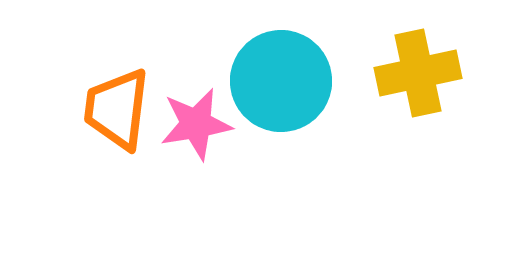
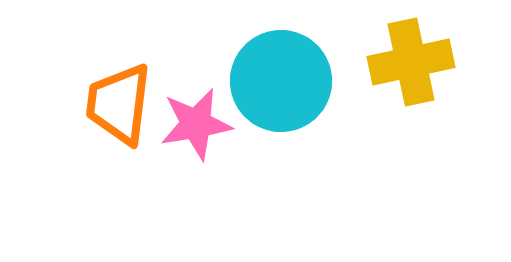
yellow cross: moved 7 px left, 11 px up
orange trapezoid: moved 2 px right, 5 px up
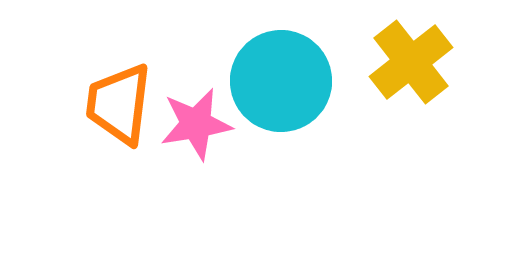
yellow cross: rotated 26 degrees counterclockwise
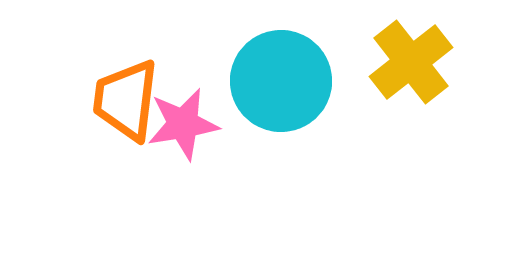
orange trapezoid: moved 7 px right, 4 px up
pink star: moved 13 px left
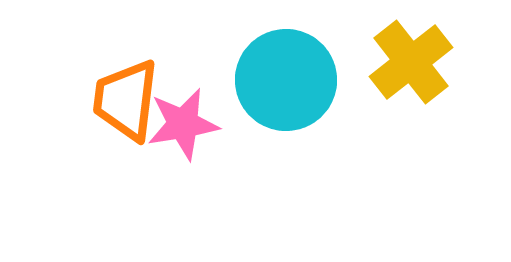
cyan circle: moved 5 px right, 1 px up
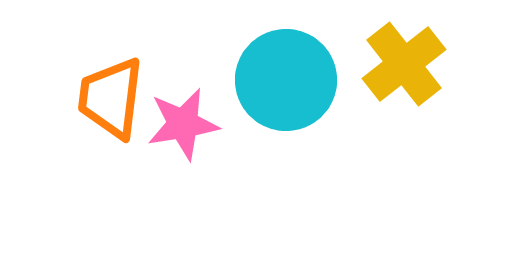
yellow cross: moved 7 px left, 2 px down
orange trapezoid: moved 15 px left, 2 px up
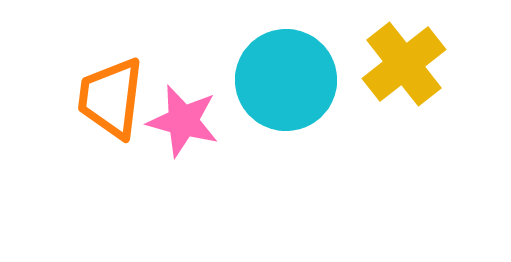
pink star: moved 3 px up; rotated 24 degrees clockwise
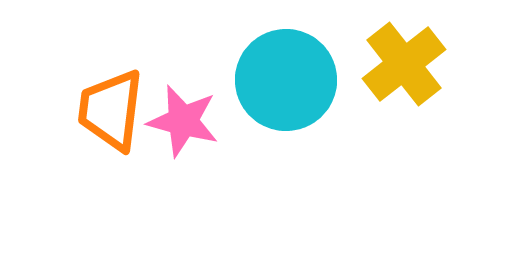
orange trapezoid: moved 12 px down
